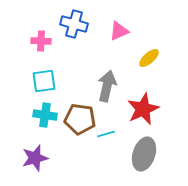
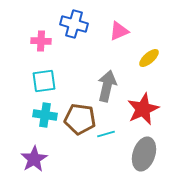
purple star: moved 1 px left, 1 px down; rotated 16 degrees counterclockwise
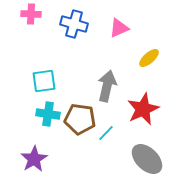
pink triangle: moved 3 px up
pink cross: moved 10 px left, 27 px up
cyan cross: moved 3 px right, 1 px up
cyan line: moved 1 px up; rotated 30 degrees counterclockwise
gray ellipse: moved 3 px right, 5 px down; rotated 64 degrees counterclockwise
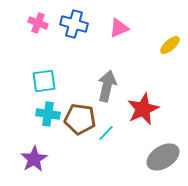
pink cross: moved 7 px right, 9 px down; rotated 18 degrees clockwise
yellow ellipse: moved 21 px right, 13 px up
gray ellipse: moved 16 px right, 2 px up; rotated 76 degrees counterclockwise
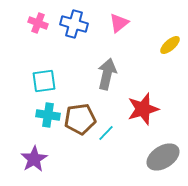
pink triangle: moved 5 px up; rotated 15 degrees counterclockwise
gray arrow: moved 12 px up
red star: rotated 8 degrees clockwise
cyan cross: moved 1 px down
brown pentagon: rotated 16 degrees counterclockwise
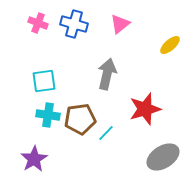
pink triangle: moved 1 px right, 1 px down
red star: moved 2 px right
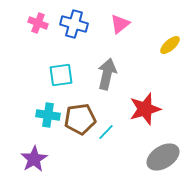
cyan square: moved 17 px right, 6 px up
cyan line: moved 1 px up
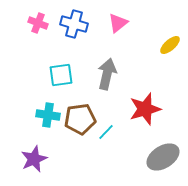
pink triangle: moved 2 px left, 1 px up
purple star: rotated 8 degrees clockwise
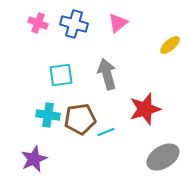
gray arrow: rotated 28 degrees counterclockwise
cyan line: rotated 24 degrees clockwise
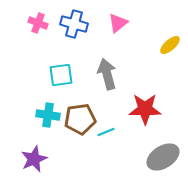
red star: rotated 16 degrees clockwise
